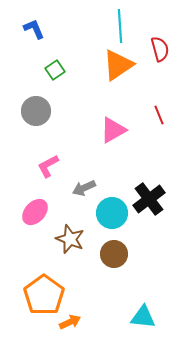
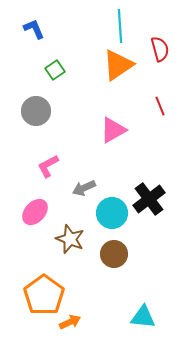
red line: moved 1 px right, 9 px up
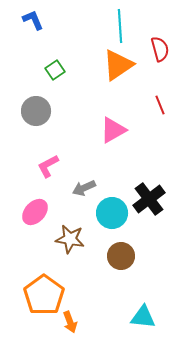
blue L-shape: moved 1 px left, 9 px up
red line: moved 1 px up
brown star: rotated 12 degrees counterclockwise
brown circle: moved 7 px right, 2 px down
orange arrow: rotated 95 degrees clockwise
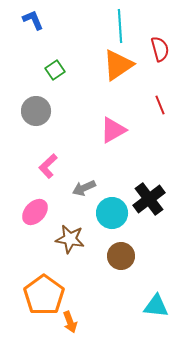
pink L-shape: rotated 15 degrees counterclockwise
cyan triangle: moved 13 px right, 11 px up
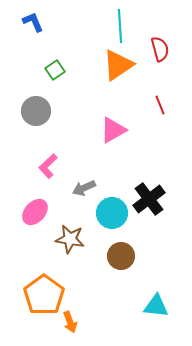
blue L-shape: moved 2 px down
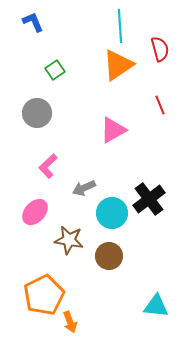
gray circle: moved 1 px right, 2 px down
brown star: moved 1 px left, 1 px down
brown circle: moved 12 px left
orange pentagon: rotated 9 degrees clockwise
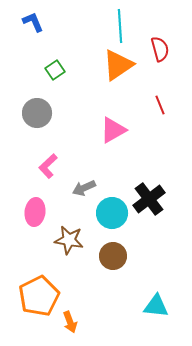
pink ellipse: rotated 36 degrees counterclockwise
brown circle: moved 4 px right
orange pentagon: moved 5 px left, 1 px down
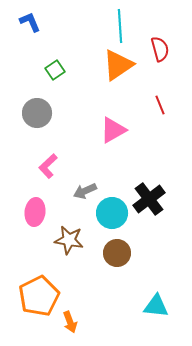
blue L-shape: moved 3 px left
gray arrow: moved 1 px right, 3 px down
brown circle: moved 4 px right, 3 px up
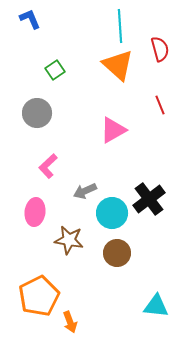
blue L-shape: moved 3 px up
orange triangle: rotated 44 degrees counterclockwise
